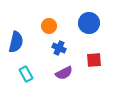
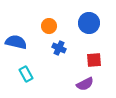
blue semicircle: rotated 90 degrees counterclockwise
purple semicircle: moved 21 px right, 11 px down
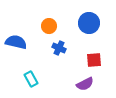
cyan rectangle: moved 5 px right, 5 px down
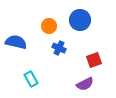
blue circle: moved 9 px left, 3 px up
red square: rotated 14 degrees counterclockwise
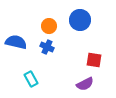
blue cross: moved 12 px left, 1 px up
red square: rotated 28 degrees clockwise
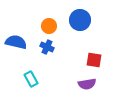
purple semicircle: moved 2 px right; rotated 18 degrees clockwise
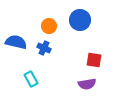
blue cross: moved 3 px left, 1 px down
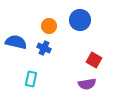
red square: rotated 21 degrees clockwise
cyan rectangle: rotated 42 degrees clockwise
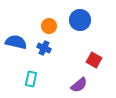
purple semicircle: moved 8 px left, 1 px down; rotated 30 degrees counterclockwise
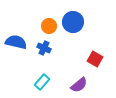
blue circle: moved 7 px left, 2 px down
red square: moved 1 px right, 1 px up
cyan rectangle: moved 11 px right, 3 px down; rotated 28 degrees clockwise
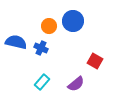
blue circle: moved 1 px up
blue cross: moved 3 px left
red square: moved 2 px down
purple semicircle: moved 3 px left, 1 px up
